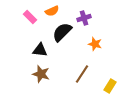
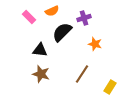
pink rectangle: moved 1 px left
yellow rectangle: moved 1 px down
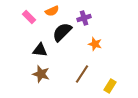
yellow rectangle: moved 1 px up
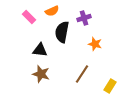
black semicircle: rotated 35 degrees counterclockwise
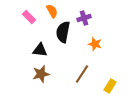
orange semicircle: rotated 96 degrees counterclockwise
black semicircle: moved 1 px right
brown star: rotated 30 degrees counterclockwise
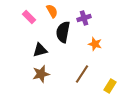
black triangle: rotated 21 degrees counterclockwise
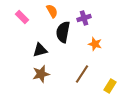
pink rectangle: moved 7 px left
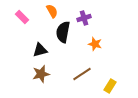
brown line: rotated 24 degrees clockwise
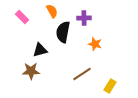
purple cross: rotated 16 degrees clockwise
brown star: moved 10 px left, 3 px up; rotated 12 degrees clockwise
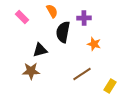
orange star: moved 1 px left
